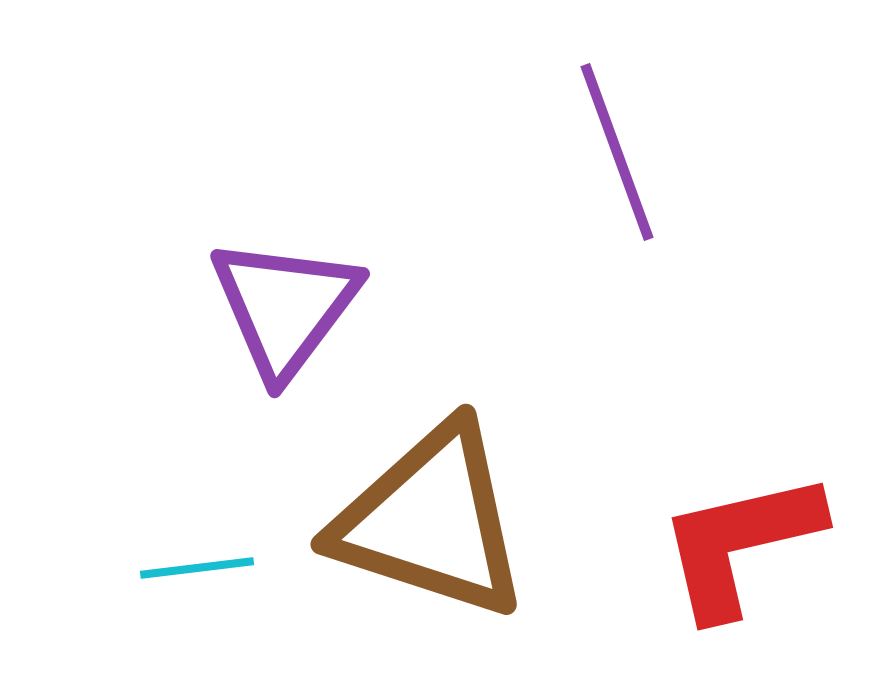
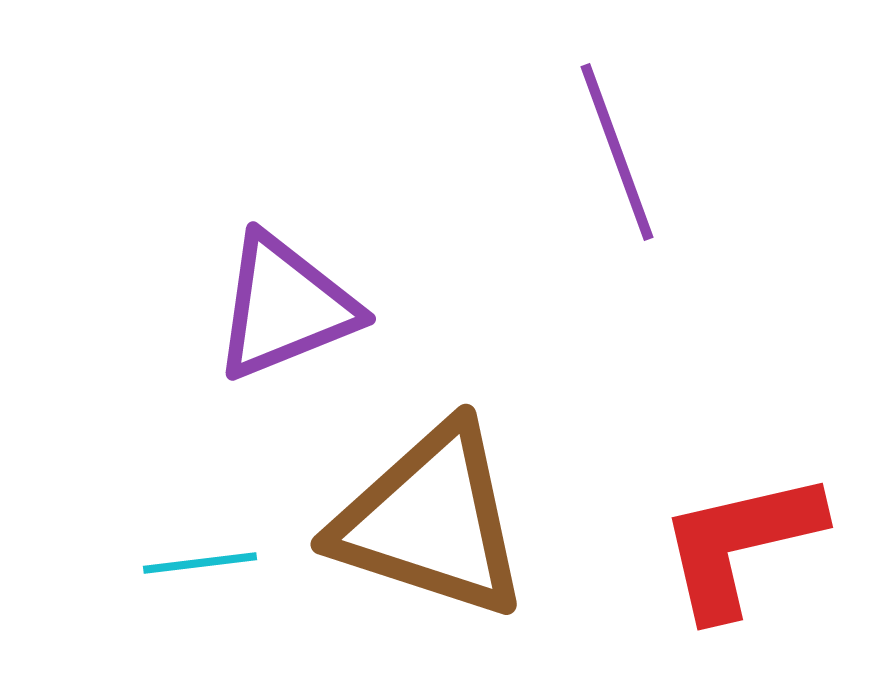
purple triangle: rotated 31 degrees clockwise
cyan line: moved 3 px right, 5 px up
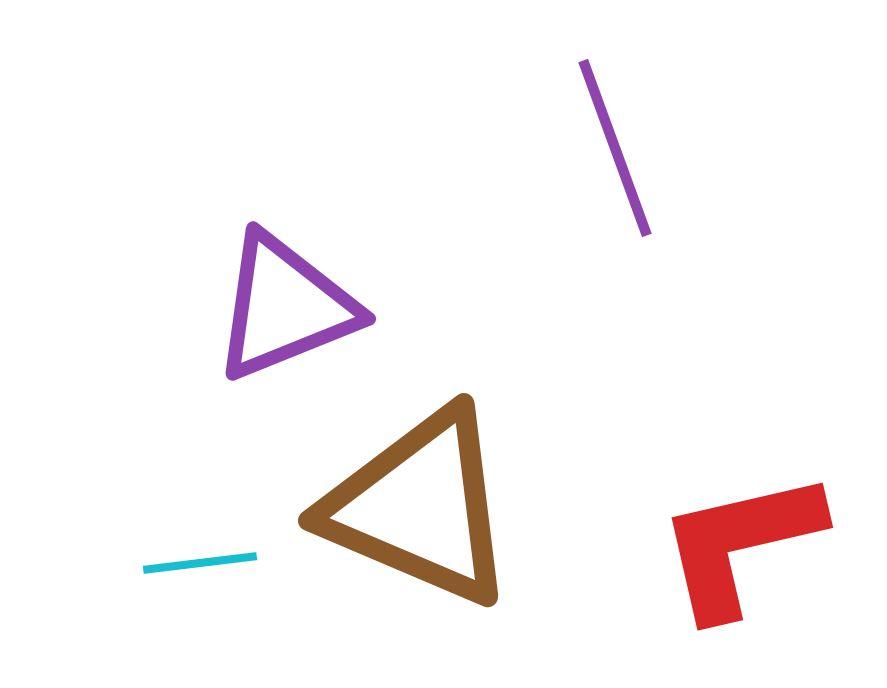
purple line: moved 2 px left, 4 px up
brown triangle: moved 11 px left, 14 px up; rotated 5 degrees clockwise
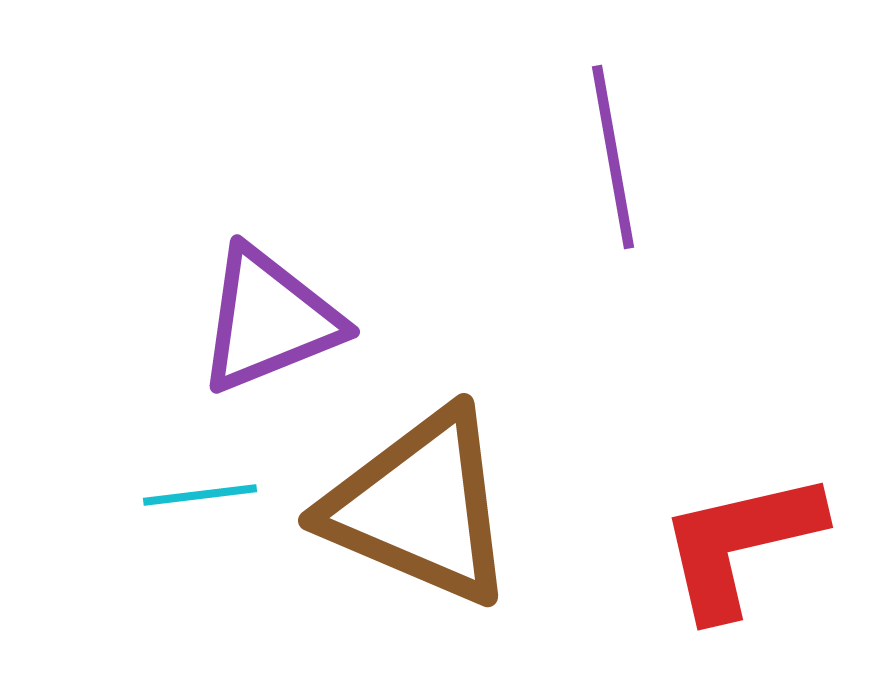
purple line: moved 2 px left, 9 px down; rotated 10 degrees clockwise
purple triangle: moved 16 px left, 13 px down
cyan line: moved 68 px up
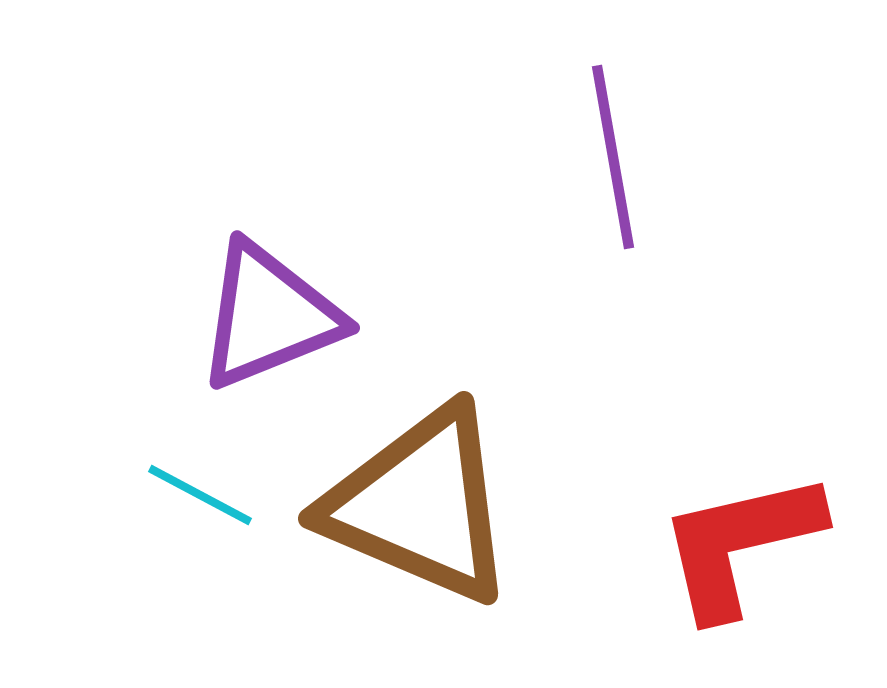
purple triangle: moved 4 px up
cyan line: rotated 35 degrees clockwise
brown triangle: moved 2 px up
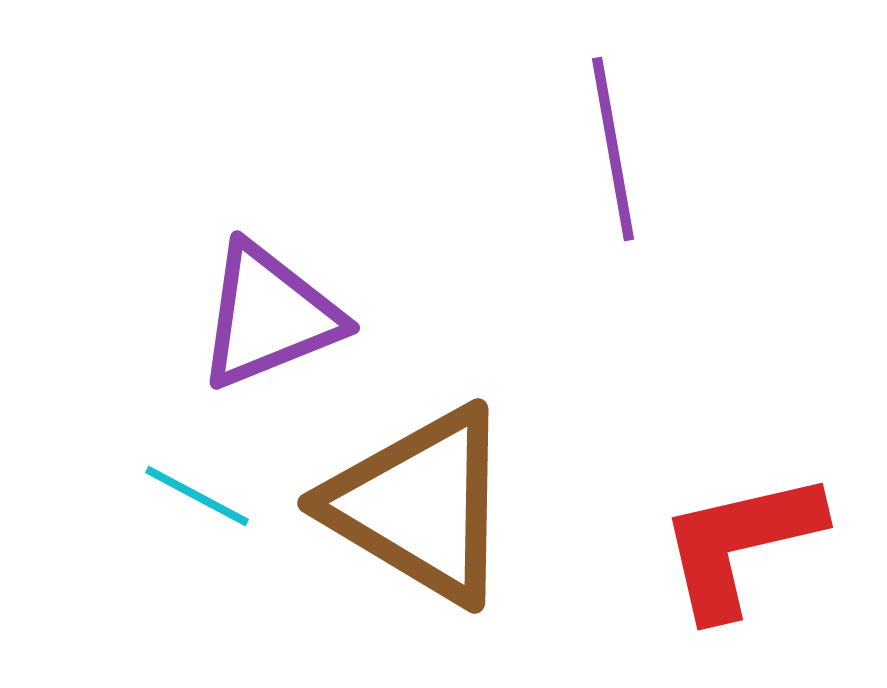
purple line: moved 8 px up
cyan line: moved 3 px left, 1 px down
brown triangle: rotated 8 degrees clockwise
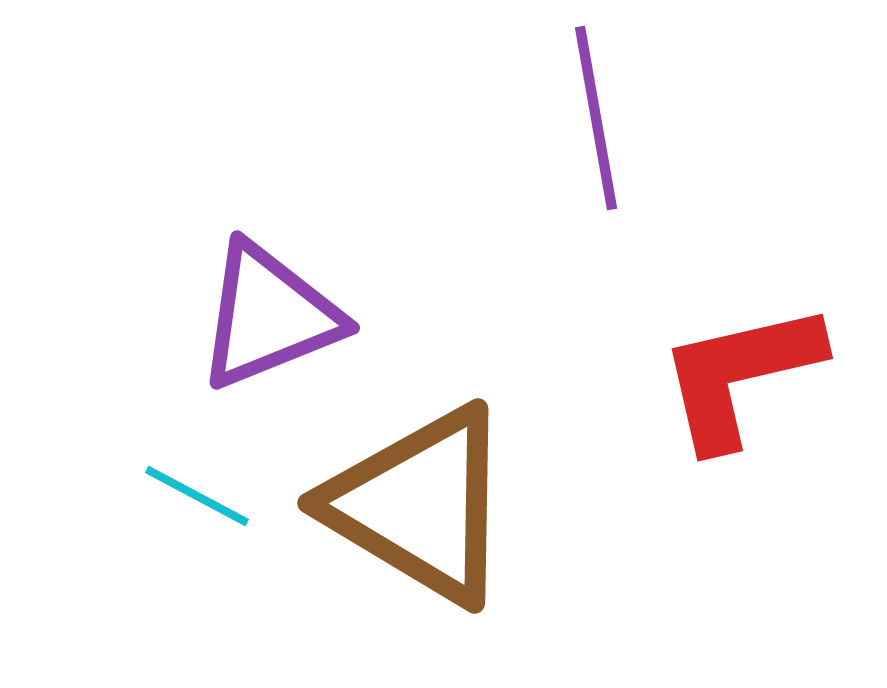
purple line: moved 17 px left, 31 px up
red L-shape: moved 169 px up
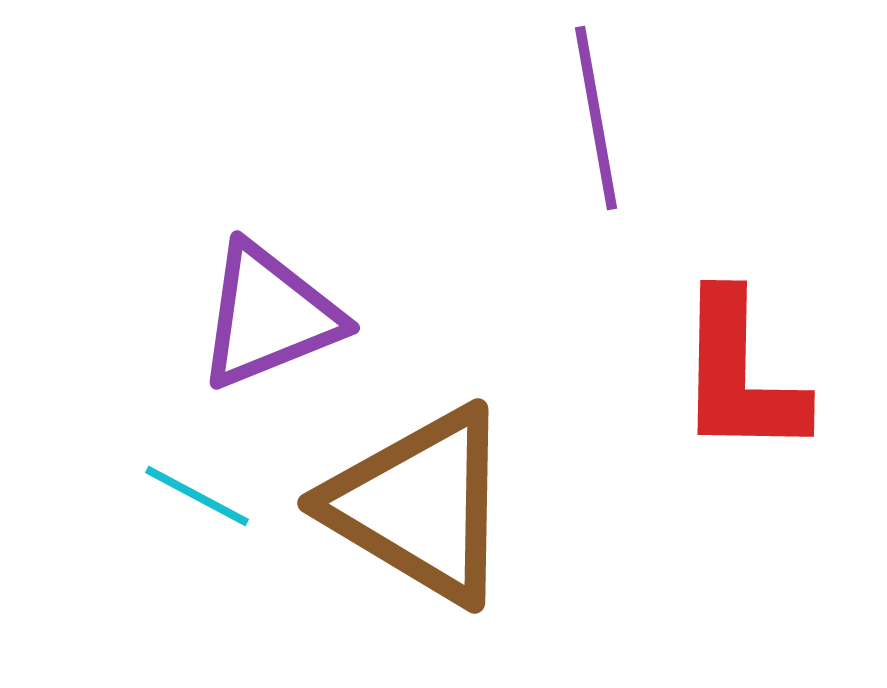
red L-shape: rotated 76 degrees counterclockwise
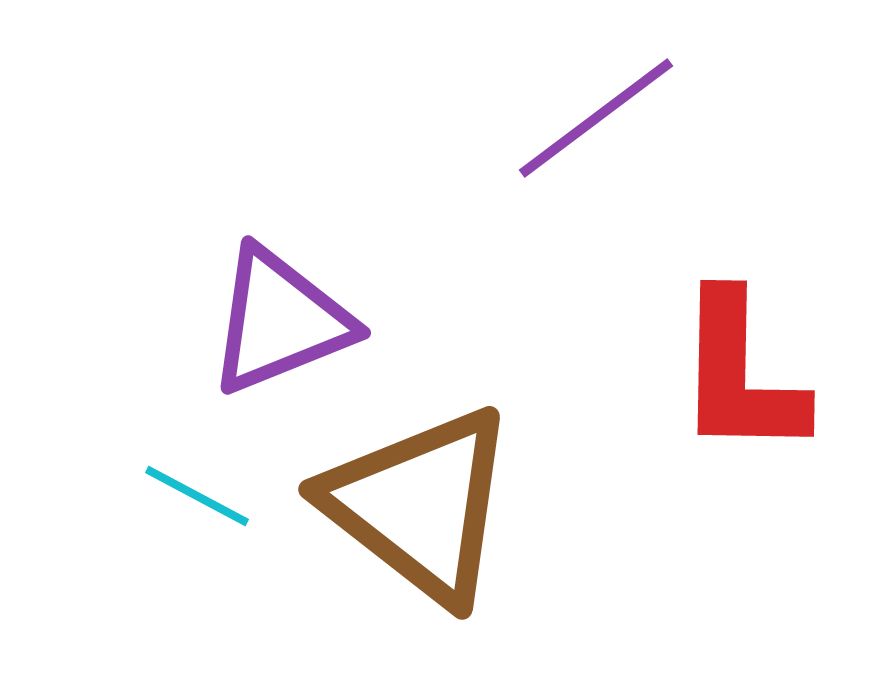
purple line: rotated 63 degrees clockwise
purple triangle: moved 11 px right, 5 px down
brown triangle: rotated 7 degrees clockwise
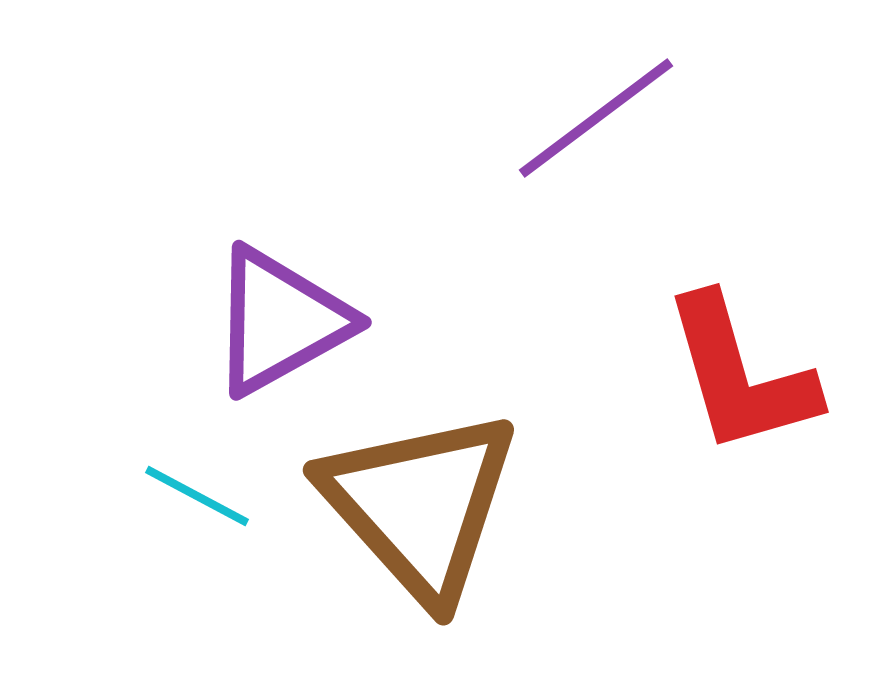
purple triangle: rotated 7 degrees counterclockwise
red L-shape: rotated 17 degrees counterclockwise
brown triangle: rotated 10 degrees clockwise
